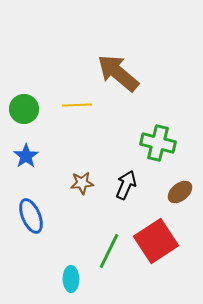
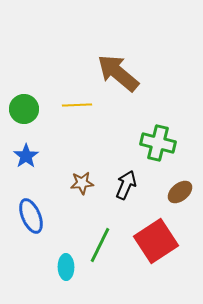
green line: moved 9 px left, 6 px up
cyan ellipse: moved 5 px left, 12 px up
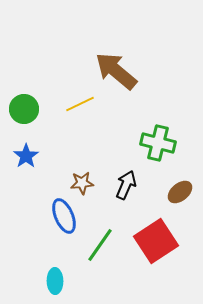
brown arrow: moved 2 px left, 2 px up
yellow line: moved 3 px right, 1 px up; rotated 24 degrees counterclockwise
blue ellipse: moved 33 px right
green line: rotated 9 degrees clockwise
cyan ellipse: moved 11 px left, 14 px down
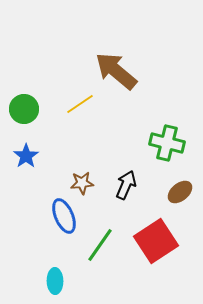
yellow line: rotated 8 degrees counterclockwise
green cross: moved 9 px right
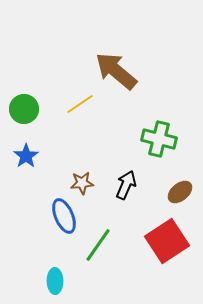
green cross: moved 8 px left, 4 px up
red square: moved 11 px right
green line: moved 2 px left
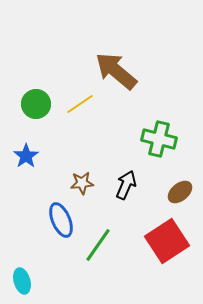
green circle: moved 12 px right, 5 px up
blue ellipse: moved 3 px left, 4 px down
cyan ellipse: moved 33 px left; rotated 15 degrees counterclockwise
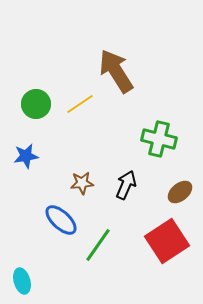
brown arrow: rotated 18 degrees clockwise
blue star: rotated 25 degrees clockwise
blue ellipse: rotated 24 degrees counterclockwise
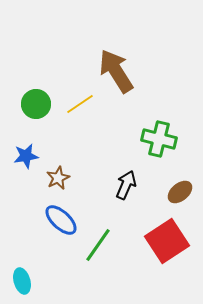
brown star: moved 24 px left, 5 px up; rotated 20 degrees counterclockwise
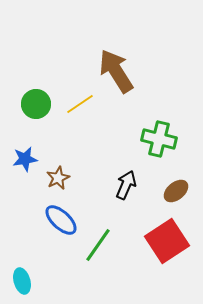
blue star: moved 1 px left, 3 px down
brown ellipse: moved 4 px left, 1 px up
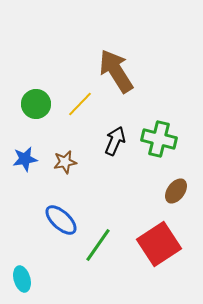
yellow line: rotated 12 degrees counterclockwise
brown star: moved 7 px right, 16 px up; rotated 15 degrees clockwise
black arrow: moved 11 px left, 44 px up
brown ellipse: rotated 15 degrees counterclockwise
red square: moved 8 px left, 3 px down
cyan ellipse: moved 2 px up
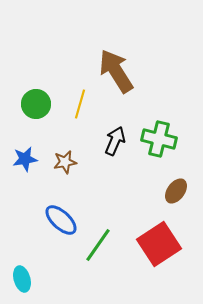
yellow line: rotated 28 degrees counterclockwise
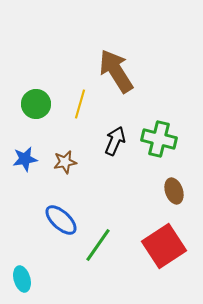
brown ellipse: moved 2 px left; rotated 55 degrees counterclockwise
red square: moved 5 px right, 2 px down
